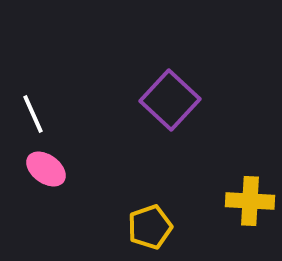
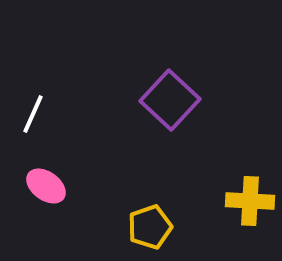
white line: rotated 48 degrees clockwise
pink ellipse: moved 17 px down
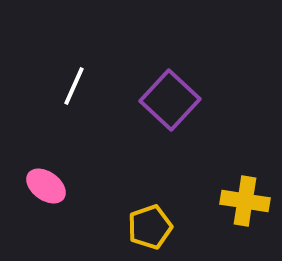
white line: moved 41 px right, 28 px up
yellow cross: moved 5 px left; rotated 6 degrees clockwise
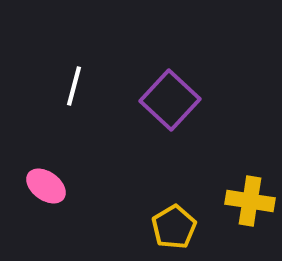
white line: rotated 9 degrees counterclockwise
yellow cross: moved 5 px right
yellow pentagon: moved 24 px right; rotated 12 degrees counterclockwise
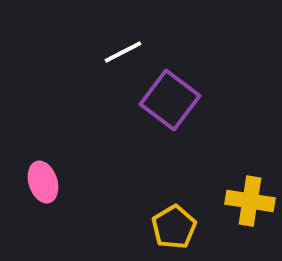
white line: moved 49 px right, 34 px up; rotated 48 degrees clockwise
purple square: rotated 6 degrees counterclockwise
pink ellipse: moved 3 px left, 4 px up; rotated 36 degrees clockwise
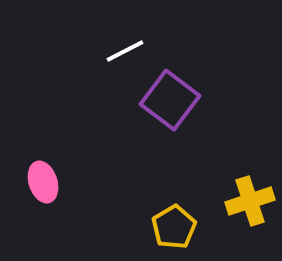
white line: moved 2 px right, 1 px up
yellow cross: rotated 27 degrees counterclockwise
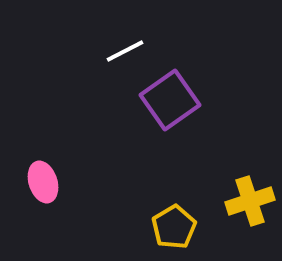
purple square: rotated 18 degrees clockwise
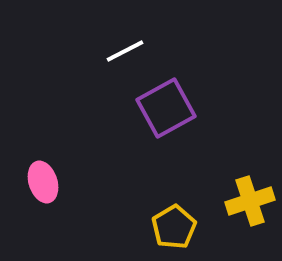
purple square: moved 4 px left, 8 px down; rotated 6 degrees clockwise
